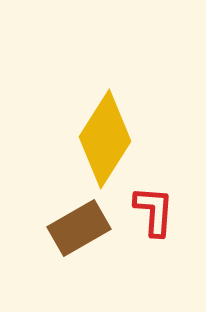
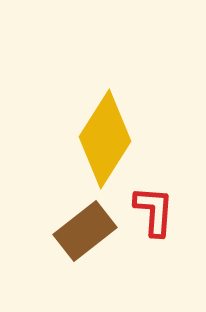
brown rectangle: moved 6 px right, 3 px down; rotated 8 degrees counterclockwise
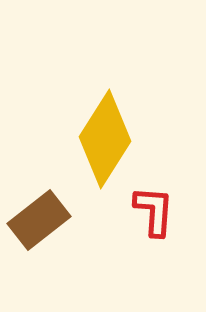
brown rectangle: moved 46 px left, 11 px up
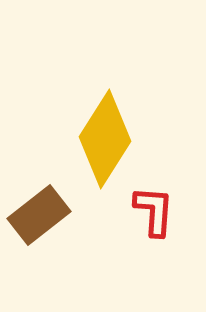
brown rectangle: moved 5 px up
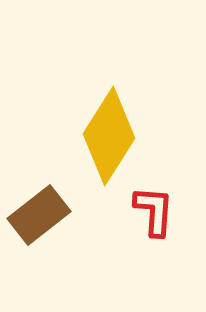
yellow diamond: moved 4 px right, 3 px up
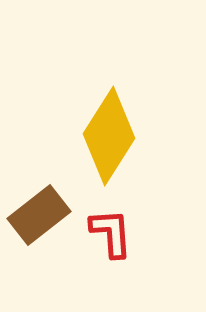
red L-shape: moved 43 px left, 22 px down; rotated 8 degrees counterclockwise
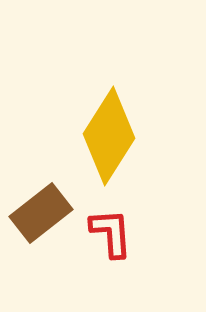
brown rectangle: moved 2 px right, 2 px up
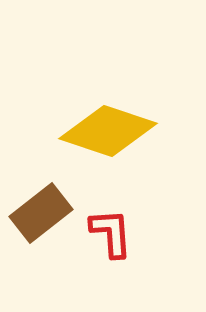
yellow diamond: moved 1 px left, 5 px up; rotated 76 degrees clockwise
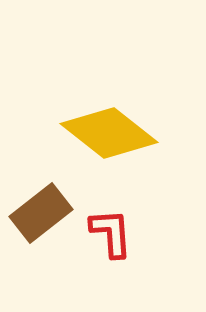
yellow diamond: moved 1 px right, 2 px down; rotated 20 degrees clockwise
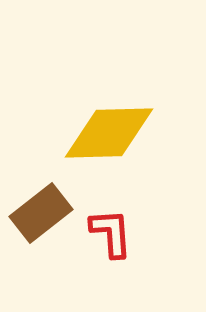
yellow diamond: rotated 40 degrees counterclockwise
